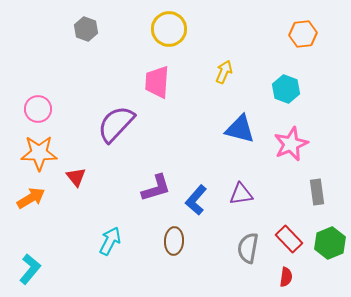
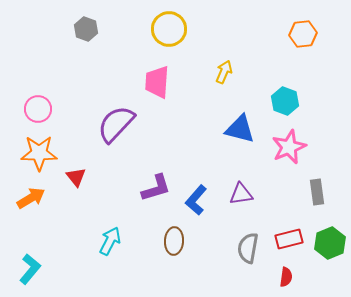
cyan hexagon: moved 1 px left, 12 px down
pink star: moved 2 px left, 3 px down
red rectangle: rotated 60 degrees counterclockwise
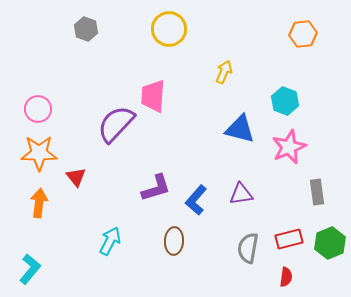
pink trapezoid: moved 4 px left, 14 px down
orange arrow: moved 8 px right, 5 px down; rotated 52 degrees counterclockwise
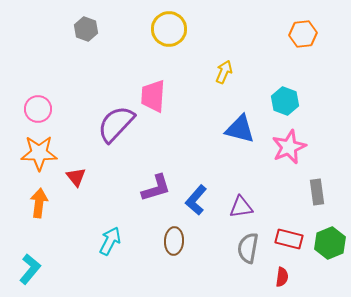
purple triangle: moved 13 px down
red rectangle: rotated 28 degrees clockwise
red semicircle: moved 4 px left
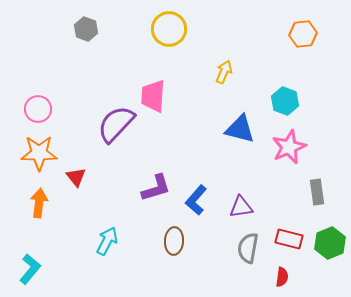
cyan arrow: moved 3 px left
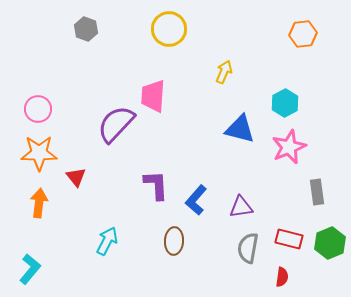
cyan hexagon: moved 2 px down; rotated 12 degrees clockwise
purple L-shape: moved 3 px up; rotated 76 degrees counterclockwise
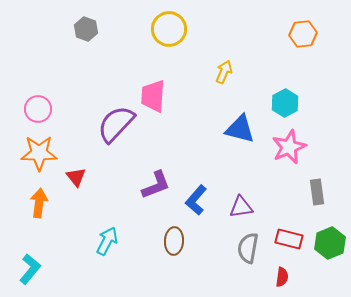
purple L-shape: rotated 72 degrees clockwise
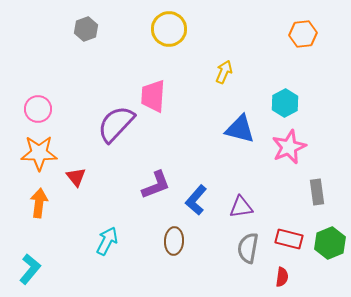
gray hexagon: rotated 20 degrees clockwise
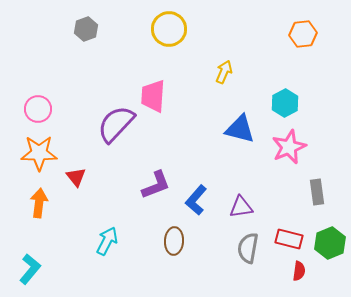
red semicircle: moved 17 px right, 6 px up
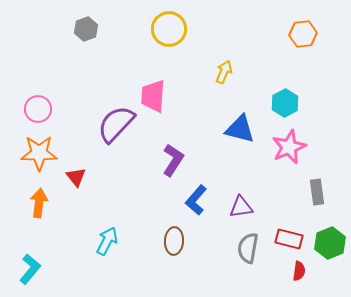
purple L-shape: moved 17 px right, 25 px up; rotated 36 degrees counterclockwise
